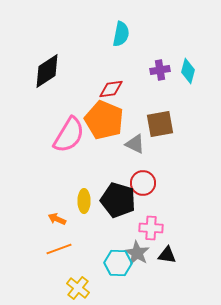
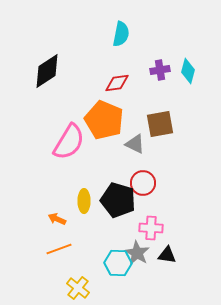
red diamond: moved 6 px right, 6 px up
pink semicircle: moved 7 px down
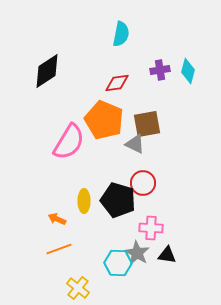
brown square: moved 13 px left
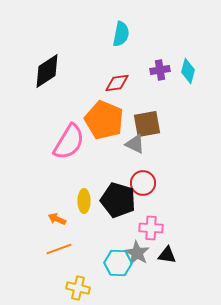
yellow cross: rotated 25 degrees counterclockwise
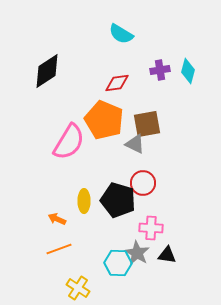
cyan semicircle: rotated 110 degrees clockwise
yellow cross: rotated 20 degrees clockwise
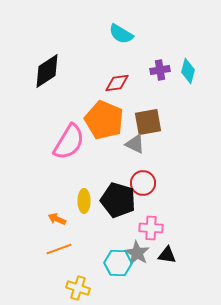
brown square: moved 1 px right, 2 px up
yellow cross: rotated 15 degrees counterclockwise
